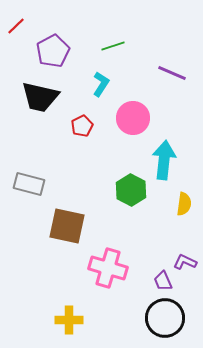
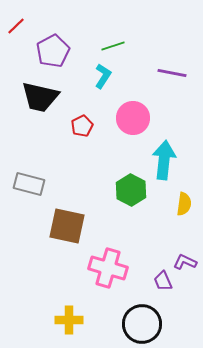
purple line: rotated 12 degrees counterclockwise
cyan L-shape: moved 2 px right, 8 px up
black circle: moved 23 px left, 6 px down
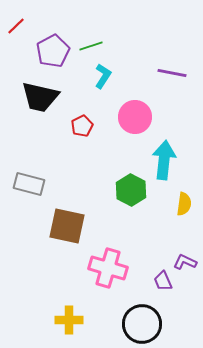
green line: moved 22 px left
pink circle: moved 2 px right, 1 px up
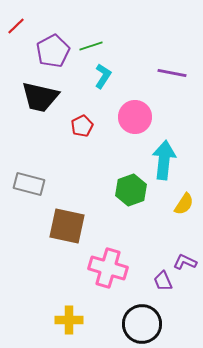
green hexagon: rotated 12 degrees clockwise
yellow semicircle: rotated 25 degrees clockwise
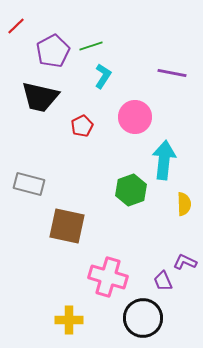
yellow semicircle: rotated 35 degrees counterclockwise
pink cross: moved 9 px down
black circle: moved 1 px right, 6 px up
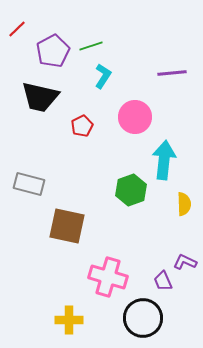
red line: moved 1 px right, 3 px down
purple line: rotated 16 degrees counterclockwise
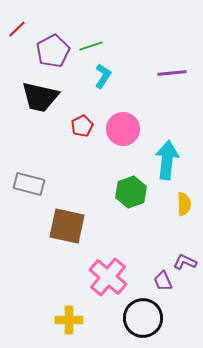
pink circle: moved 12 px left, 12 px down
cyan arrow: moved 3 px right
green hexagon: moved 2 px down
pink cross: rotated 24 degrees clockwise
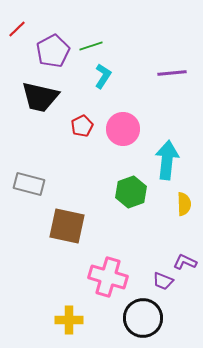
pink cross: rotated 24 degrees counterclockwise
purple trapezoid: rotated 45 degrees counterclockwise
